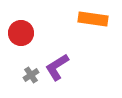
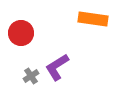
gray cross: moved 1 px down
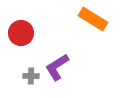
orange rectangle: rotated 24 degrees clockwise
gray cross: rotated 35 degrees clockwise
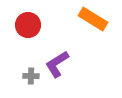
red circle: moved 7 px right, 8 px up
purple L-shape: moved 3 px up
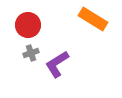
gray cross: moved 23 px up; rotated 21 degrees counterclockwise
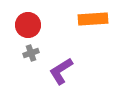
orange rectangle: rotated 36 degrees counterclockwise
purple L-shape: moved 4 px right, 7 px down
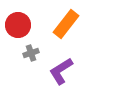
orange rectangle: moved 27 px left, 5 px down; rotated 48 degrees counterclockwise
red circle: moved 10 px left
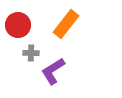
gray cross: rotated 21 degrees clockwise
purple L-shape: moved 8 px left
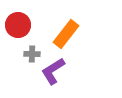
orange rectangle: moved 10 px down
gray cross: moved 1 px right, 1 px down
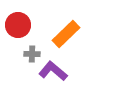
orange rectangle: rotated 8 degrees clockwise
purple L-shape: rotated 72 degrees clockwise
